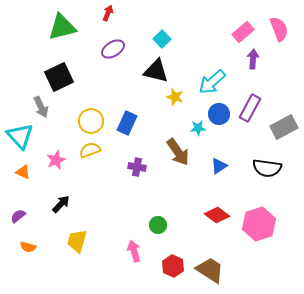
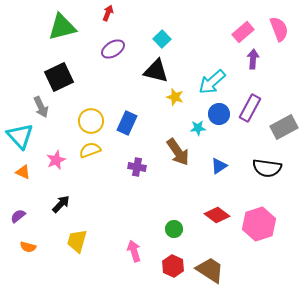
green circle: moved 16 px right, 4 px down
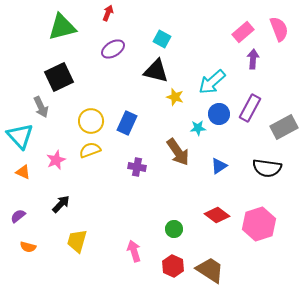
cyan square: rotated 18 degrees counterclockwise
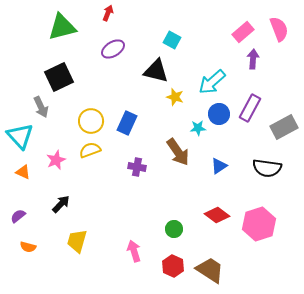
cyan square: moved 10 px right, 1 px down
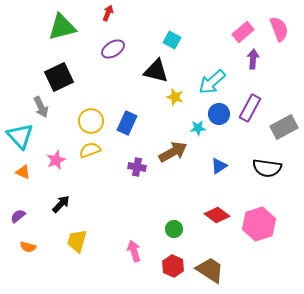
brown arrow: moved 5 px left; rotated 84 degrees counterclockwise
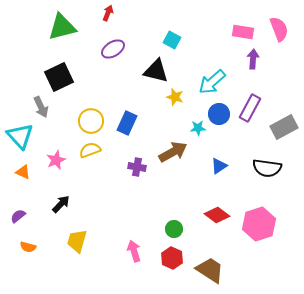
pink rectangle: rotated 50 degrees clockwise
red hexagon: moved 1 px left, 8 px up
